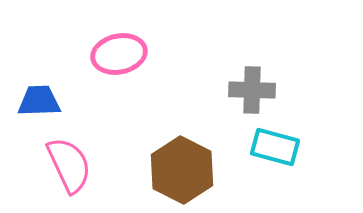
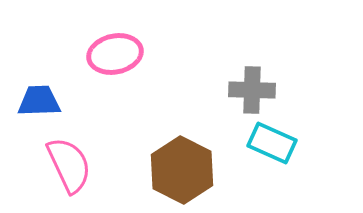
pink ellipse: moved 4 px left
cyan rectangle: moved 3 px left, 4 px up; rotated 9 degrees clockwise
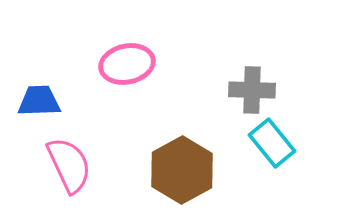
pink ellipse: moved 12 px right, 10 px down
cyan rectangle: rotated 27 degrees clockwise
brown hexagon: rotated 4 degrees clockwise
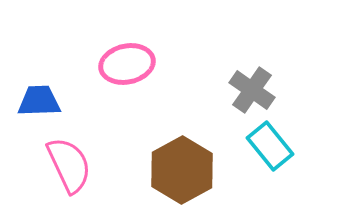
gray cross: rotated 33 degrees clockwise
cyan rectangle: moved 2 px left, 3 px down
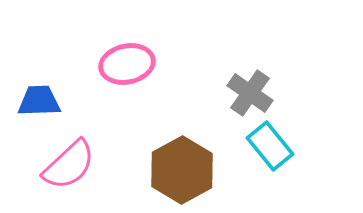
gray cross: moved 2 px left, 3 px down
pink semicircle: rotated 72 degrees clockwise
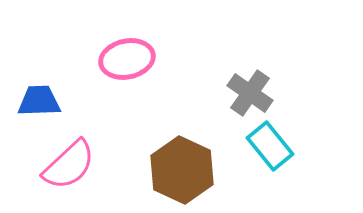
pink ellipse: moved 5 px up
brown hexagon: rotated 6 degrees counterclockwise
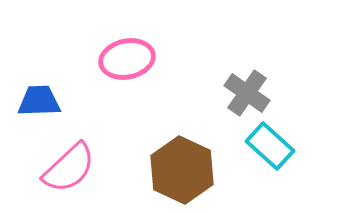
gray cross: moved 3 px left
cyan rectangle: rotated 9 degrees counterclockwise
pink semicircle: moved 3 px down
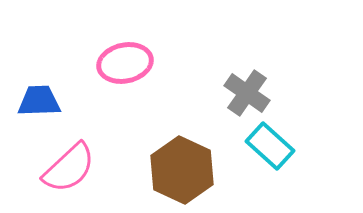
pink ellipse: moved 2 px left, 4 px down
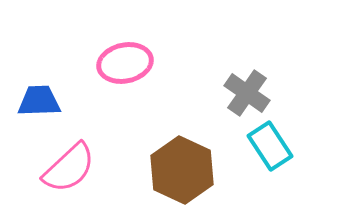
cyan rectangle: rotated 15 degrees clockwise
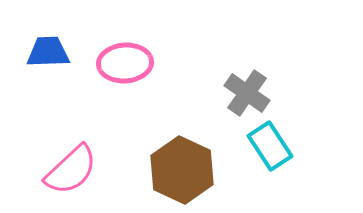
pink ellipse: rotated 8 degrees clockwise
blue trapezoid: moved 9 px right, 49 px up
pink semicircle: moved 2 px right, 2 px down
